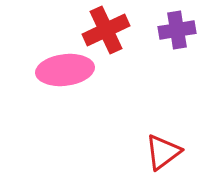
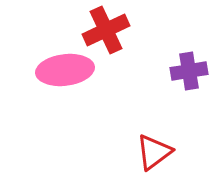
purple cross: moved 12 px right, 41 px down
red triangle: moved 9 px left
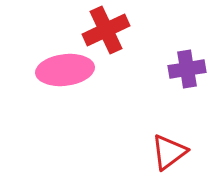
purple cross: moved 2 px left, 2 px up
red triangle: moved 15 px right
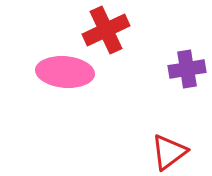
pink ellipse: moved 2 px down; rotated 12 degrees clockwise
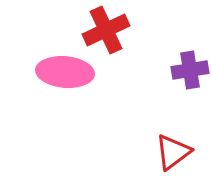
purple cross: moved 3 px right, 1 px down
red triangle: moved 4 px right
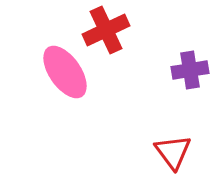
pink ellipse: rotated 50 degrees clockwise
red triangle: rotated 30 degrees counterclockwise
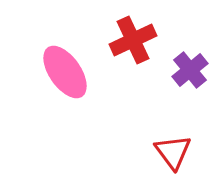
red cross: moved 27 px right, 10 px down
purple cross: rotated 30 degrees counterclockwise
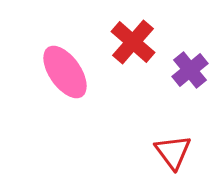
red cross: moved 2 px down; rotated 24 degrees counterclockwise
